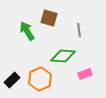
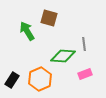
gray line: moved 5 px right, 14 px down
black rectangle: rotated 14 degrees counterclockwise
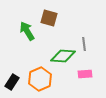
pink rectangle: rotated 16 degrees clockwise
black rectangle: moved 2 px down
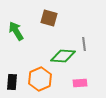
green arrow: moved 11 px left
pink rectangle: moved 5 px left, 9 px down
black rectangle: rotated 28 degrees counterclockwise
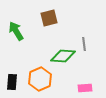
brown square: rotated 30 degrees counterclockwise
pink rectangle: moved 5 px right, 5 px down
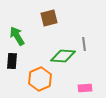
green arrow: moved 1 px right, 5 px down
black rectangle: moved 21 px up
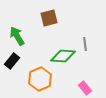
gray line: moved 1 px right
black rectangle: rotated 35 degrees clockwise
pink rectangle: rotated 56 degrees clockwise
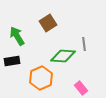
brown square: moved 1 px left, 5 px down; rotated 18 degrees counterclockwise
gray line: moved 1 px left
black rectangle: rotated 42 degrees clockwise
orange hexagon: moved 1 px right, 1 px up
pink rectangle: moved 4 px left
